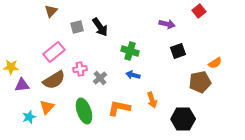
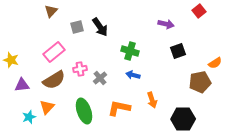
purple arrow: moved 1 px left
yellow star: moved 7 px up; rotated 14 degrees clockwise
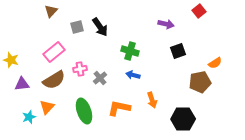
purple triangle: moved 1 px up
